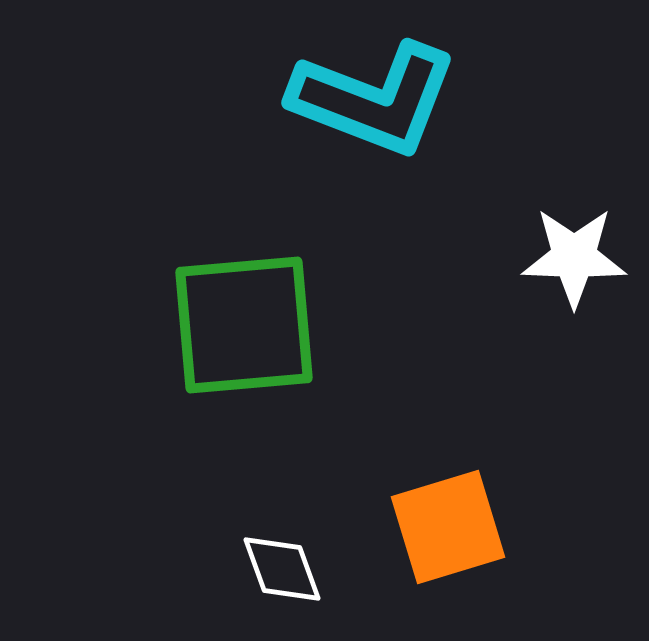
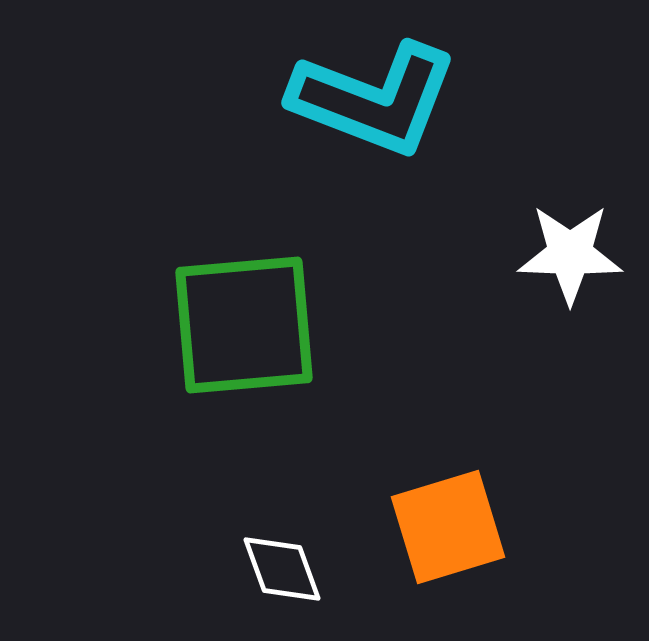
white star: moved 4 px left, 3 px up
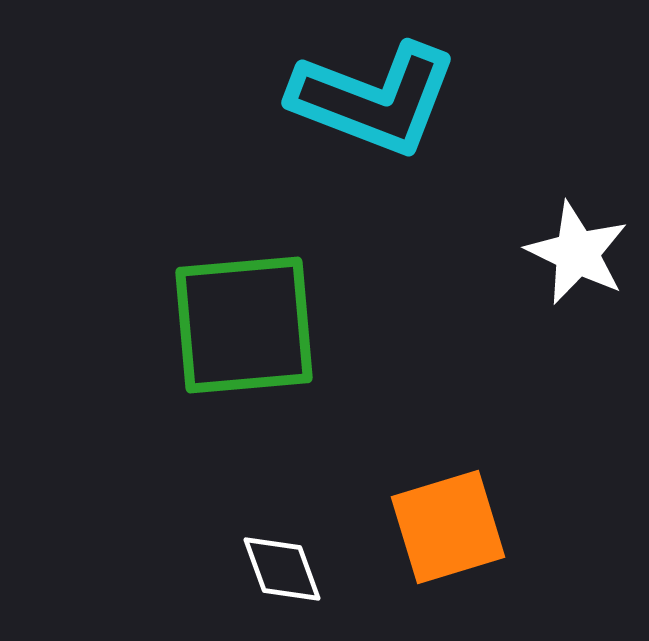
white star: moved 7 px right, 1 px up; rotated 24 degrees clockwise
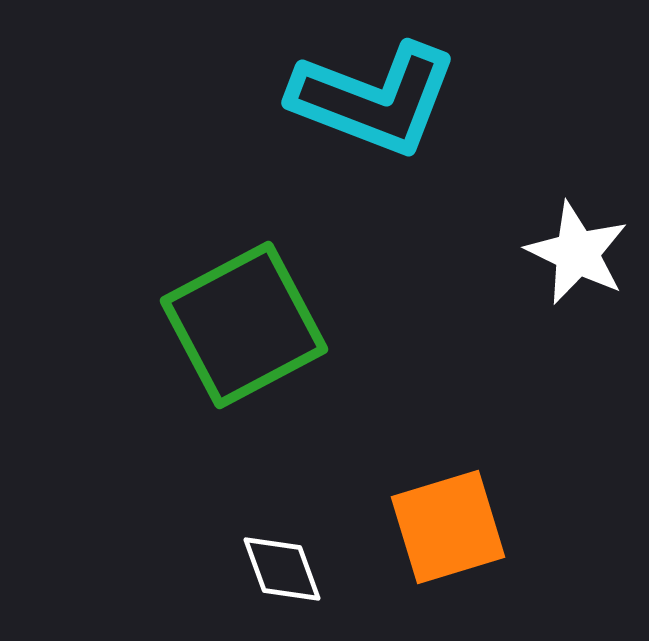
green square: rotated 23 degrees counterclockwise
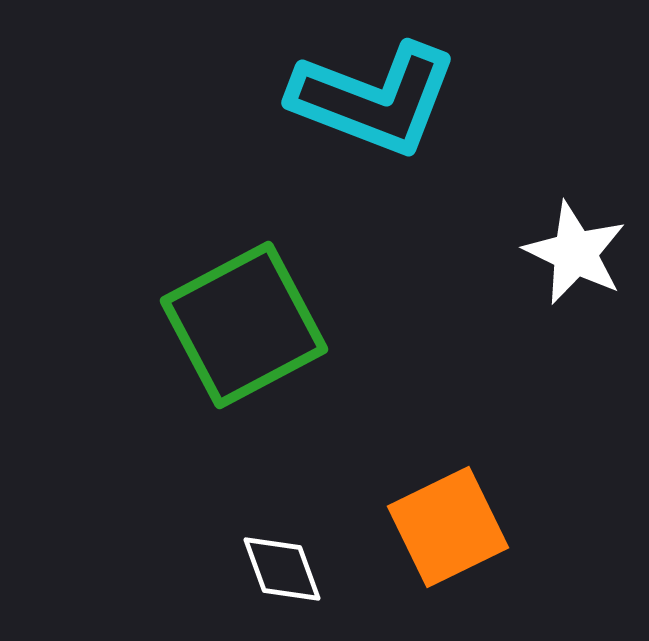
white star: moved 2 px left
orange square: rotated 9 degrees counterclockwise
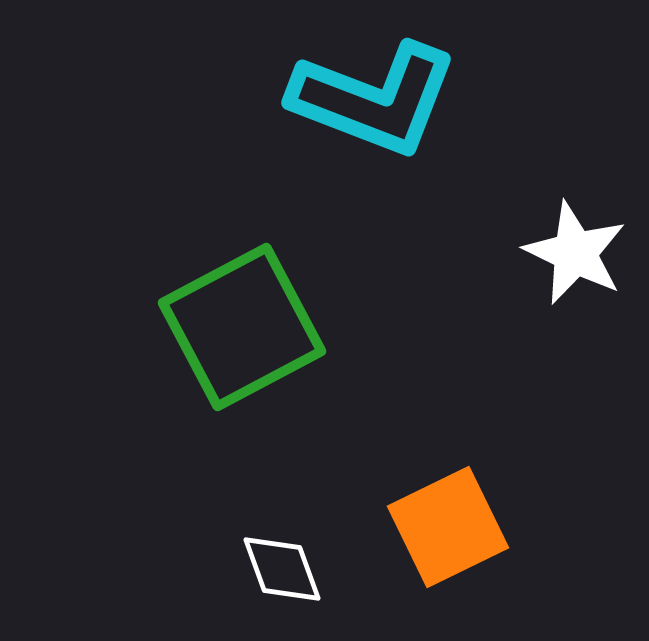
green square: moved 2 px left, 2 px down
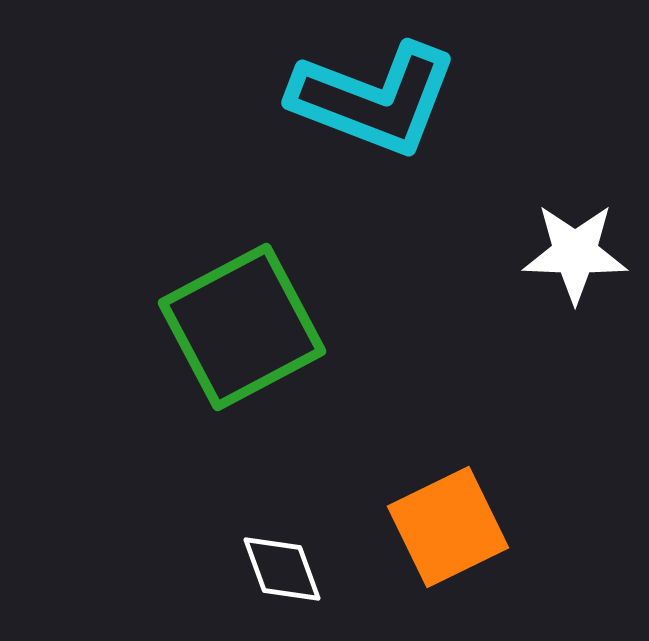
white star: rotated 24 degrees counterclockwise
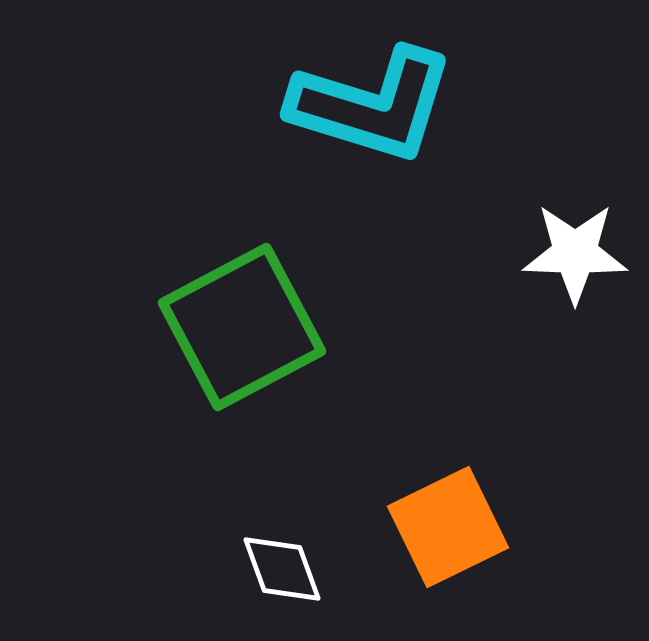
cyan L-shape: moved 2 px left, 6 px down; rotated 4 degrees counterclockwise
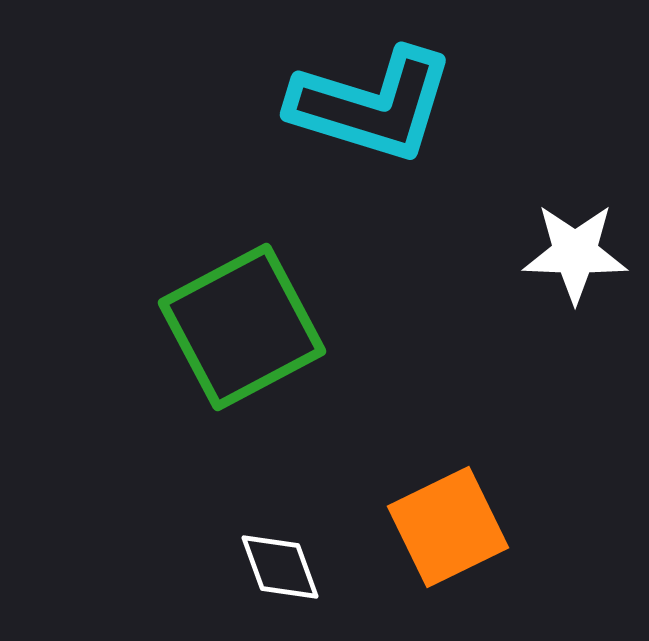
white diamond: moved 2 px left, 2 px up
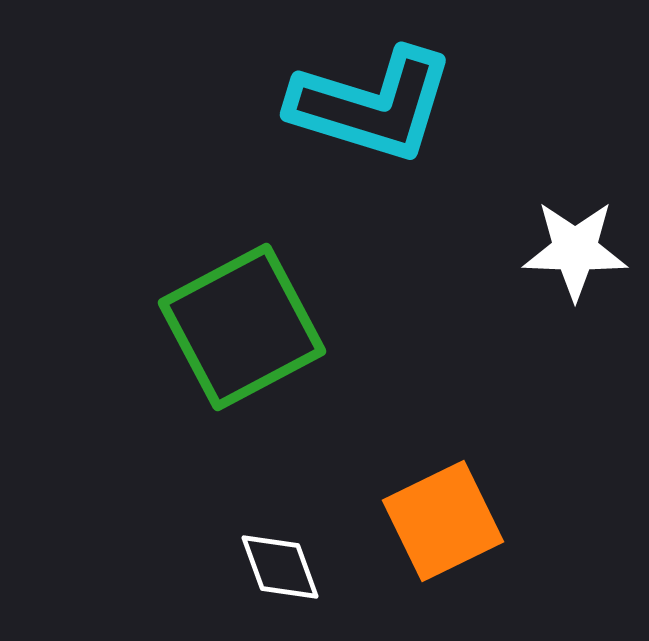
white star: moved 3 px up
orange square: moved 5 px left, 6 px up
